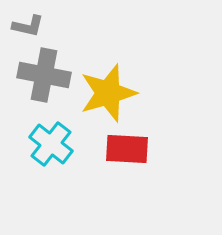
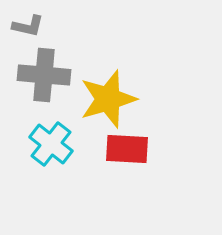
gray cross: rotated 6 degrees counterclockwise
yellow star: moved 6 px down
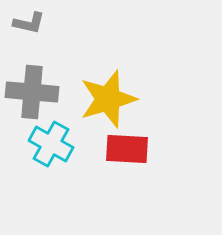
gray L-shape: moved 1 px right, 3 px up
gray cross: moved 12 px left, 17 px down
cyan cross: rotated 9 degrees counterclockwise
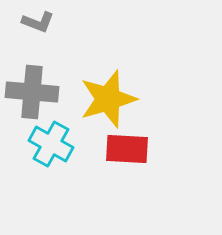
gray L-shape: moved 9 px right, 1 px up; rotated 8 degrees clockwise
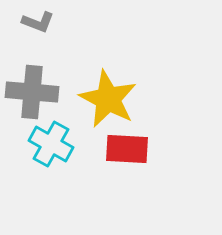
yellow star: rotated 28 degrees counterclockwise
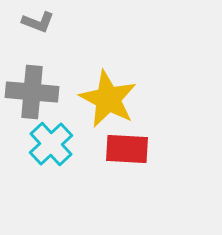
cyan cross: rotated 18 degrees clockwise
